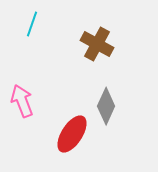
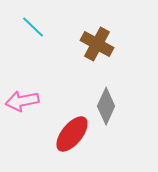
cyan line: moved 1 px right, 3 px down; rotated 65 degrees counterclockwise
pink arrow: rotated 80 degrees counterclockwise
red ellipse: rotated 6 degrees clockwise
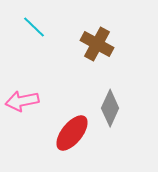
cyan line: moved 1 px right
gray diamond: moved 4 px right, 2 px down
red ellipse: moved 1 px up
